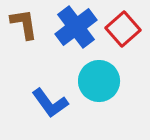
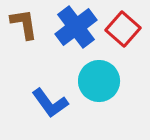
red square: rotated 8 degrees counterclockwise
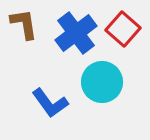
blue cross: moved 6 px down
cyan circle: moved 3 px right, 1 px down
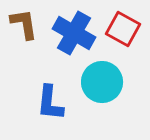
red square: rotated 12 degrees counterclockwise
blue cross: moved 2 px left; rotated 24 degrees counterclockwise
blue L-shape: rotated 42 degrees clockwise
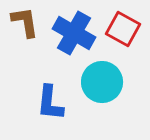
brown L-shape: moved 1 px right, 2 px up
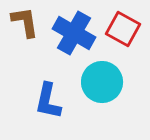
blue L-shape: moved 2 px left, 2 px up; rotated 6 degrees clockwise
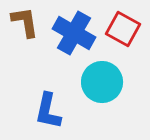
blue L-shape: moved 10 px down
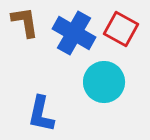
red square: moved 2 px left
cyan circle: moved 2 px right
blue L-shape: moved 7 px left, 3 px down
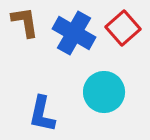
red square: moved 2 px right, 1 px up; rotated 20 degrees clockwise
cyan circle: moved 10 px down
blue L-shape: moved 1 px right
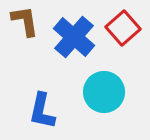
brown L-shape: moved 1 px up
blue cross: moved 4 px down; rotated 12 degrees clockwise
blue L-shape: moved 3 px up
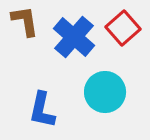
cyan circle: moved 1 px right
blue L-shape: moved 1 px up
